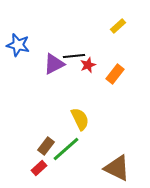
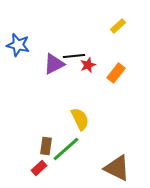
orange rectangle: moved 1 px right, 1 px up
brown rectangle: rotated 30 degrees counterclockwise
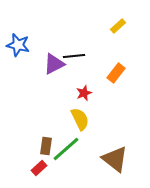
red star: moved 4 px left, 28 px down
brown triangle: moved 2 px left, 9 px up; rotated 12 degrees clockwise
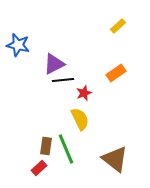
black line: moved 11 px left, 24 px down
orange rectangle: rotated 18 degrees clockwise
green line: rotated 72 degrees counterclockwise
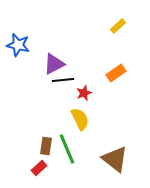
green line: moved 1 px right
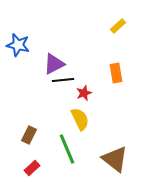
orange rectangle: rotated 66 degrees counterclockwise
brown rectangle: moved 17 px left, 11 px up; rotated 18 degrees clockwise
red rectangle: moved 7 px left
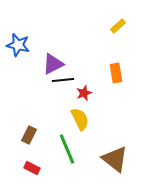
purple triangle: moved 1 px left
red rectangle: rotated 70 degrees clockwise
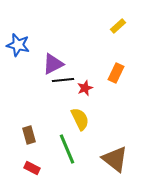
orange rectangle: rotated 36 degrees clockwise
red star: moved 1 px right, 5 px up
brown rectangle: rotated 42 degrees counterclockwise
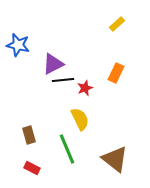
yellow rectangle: moved 1 px left, 2 px up
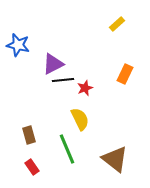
orange rectangle: moved 9 px right, 1 px down
red rectangle: moved 1 px up; rotated 28 degrees clockwise
